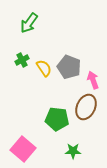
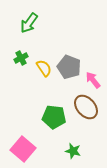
green cross: moved 1 px left, 2 px up
pink arrow: rotated 18 degrees counterclockwise
brown ellipse: rotated 65 degrees counterclockwise
green pentagon: moved 3 px left, 2 px up
green star: rotated 14 degrees clockwise
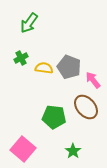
yellow semicircle: rotated 48 degrees counterclockwise
green star: rotated 21 degrees clockwise
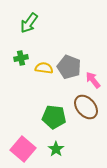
green cross: rotated 16 degrees clockwise
green star: moved 17 px left, 2 px up
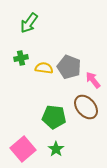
pink square: rotated 10 degrees clockwise
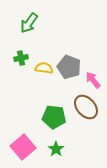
pink square: moved 2 px up
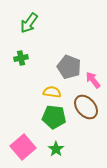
yellow semicircle: moved 8 px right, 24 px down
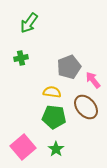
gray pentagon: rotated 30 degrees clockwise
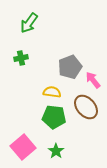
gray pentagon: moved 1 px right
green star: moved 2 px down
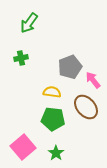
green pentagon: moved 1 px left, 2 px down
green star: moved 2 px down
